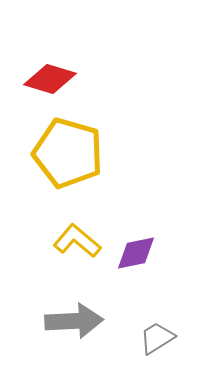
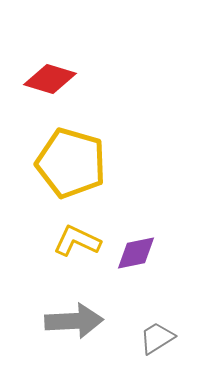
yellow pentagon: moved 3 px right, 10 px down
yellow L-shape: rotated 15 degrees counterclockwise
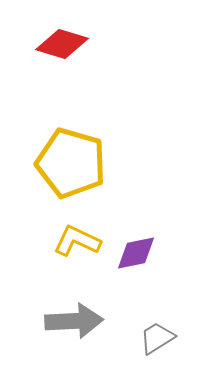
red diamond: moved 12 px right, 35 px up
